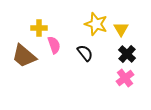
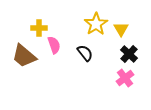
yellow star: rotated 20 degrees clockwise
black cross: moved 2 px right
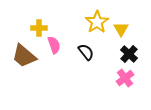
yellow star: moved 1 px right, 2 px up
black semicircle: moved 1 px right, 1 px up
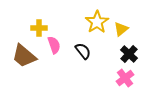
yellow triangle: rotated 21 degrees clockwise
black semicircle: moved 3 px left, 1 px up
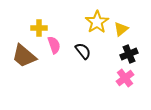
black cross: rotated 24 degrees clockwise
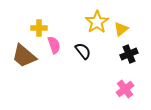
pink cross: moved 11 px down
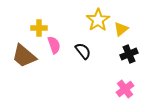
yellow star: moved 1 px right, 2 px up
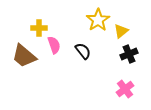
yellow triangle: moved 2 px down
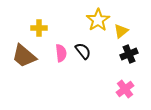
pink semicircle: moved 7 px right, 8 px down; rotated 12 degrees clockwise
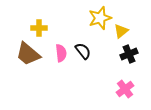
yellow star: moved 2 px right, 2 px up; rotated 15 degrees clockwise
brown trapezoid: moved 4 px right, 2 px up
